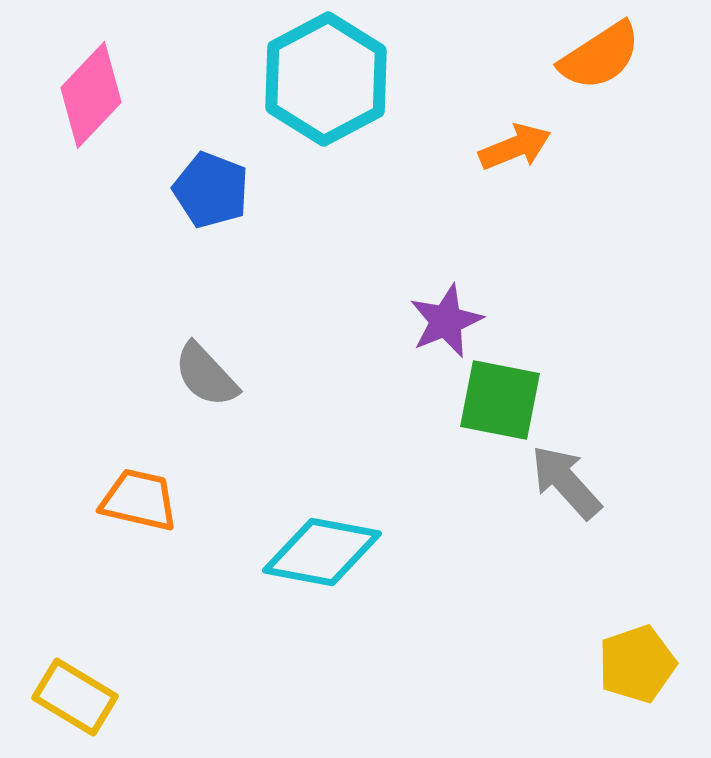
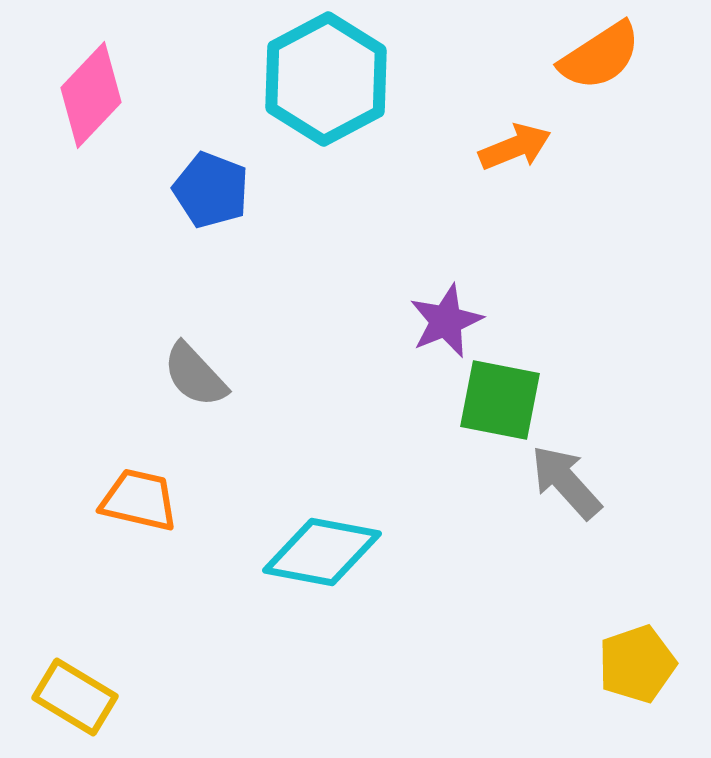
gray semicircle: moved 11 px left
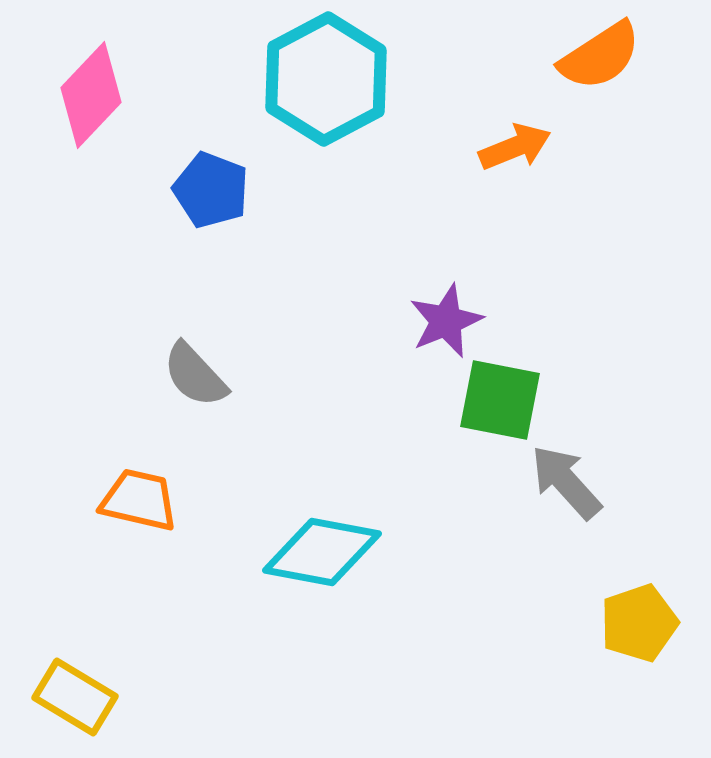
yellow pentagon: moved 2 px right, 41 px up
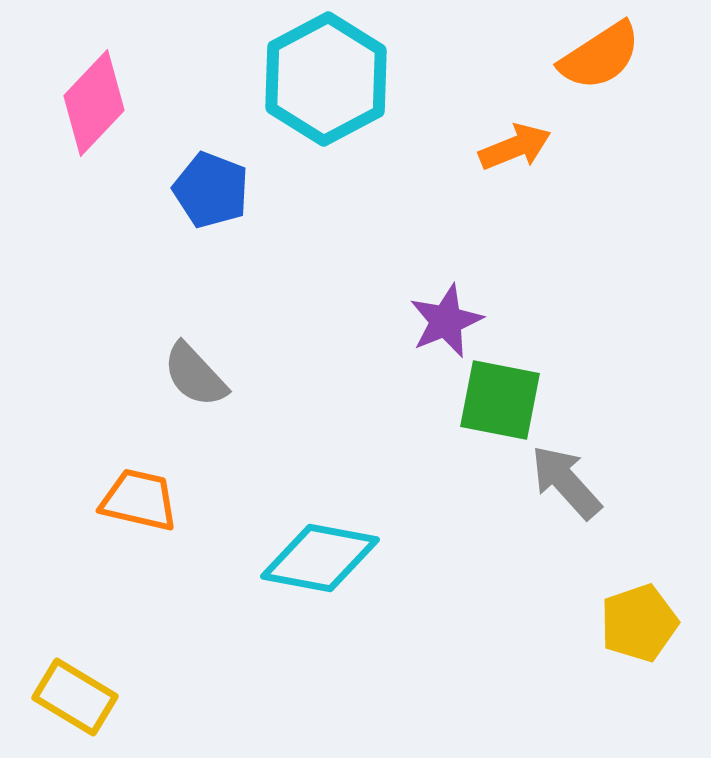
pink diamond: moved 3 px right, 8 px down
cyan diamond: moved 2 px left, 6 px down
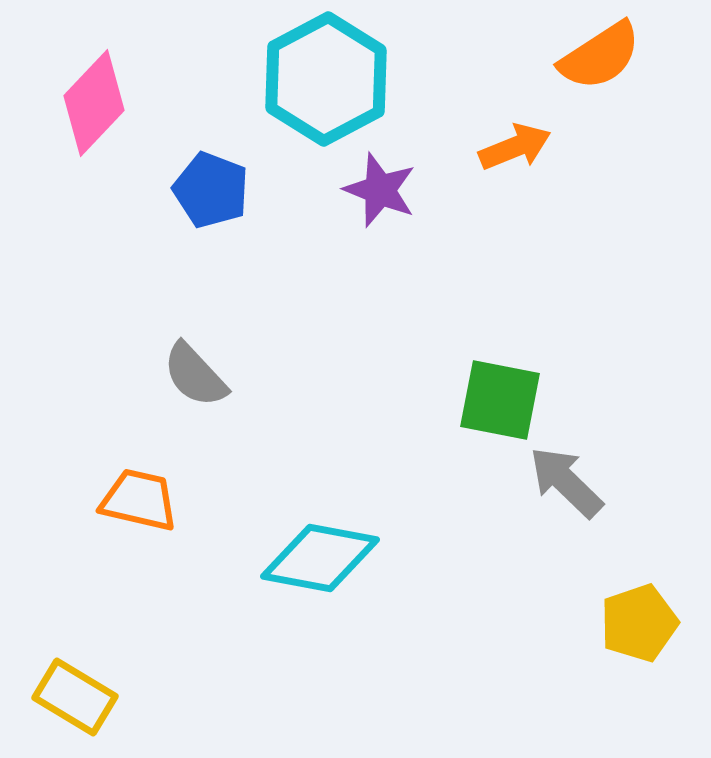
purple star: moved 66 px left, 131 px up; rotated 28 degrees counterclockwise
gray arrow: rotated 4 degrees counterclockwise
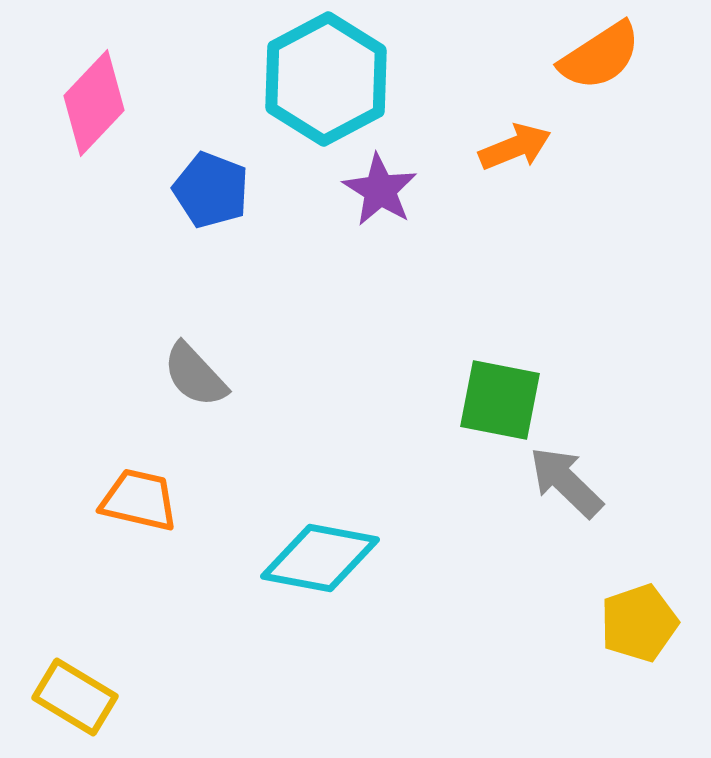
purple star: rotated 10 degrees clockwise
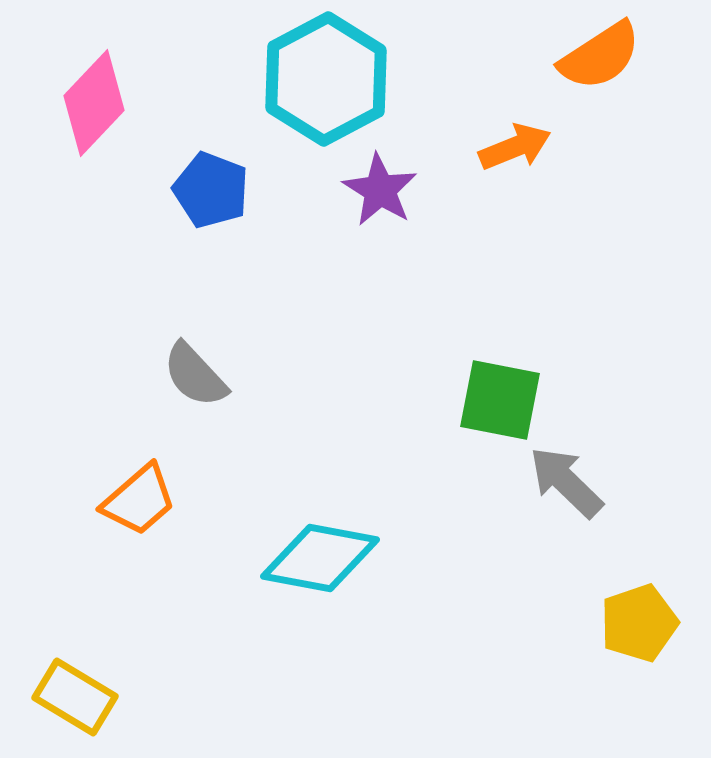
orange trapezoid: rotated 126 degrees clockwise
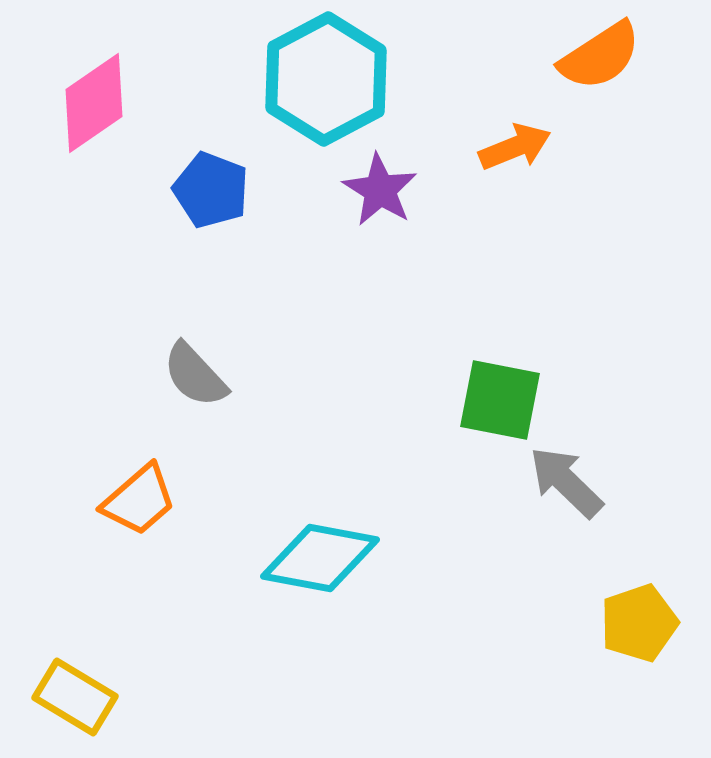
pink diamond: rotated 12 degrees clockwise
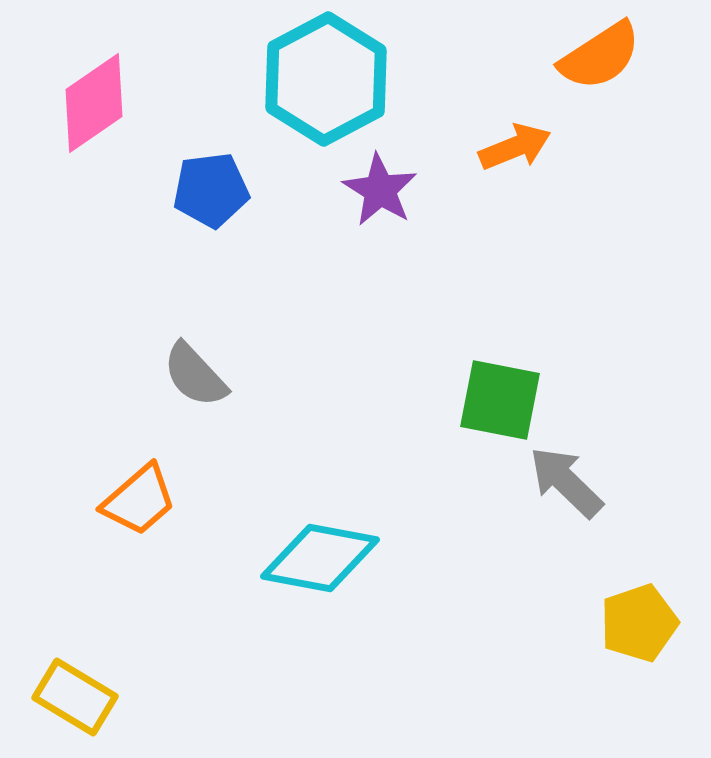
blue pentagon: rotated 28 degrees counterclockwise
